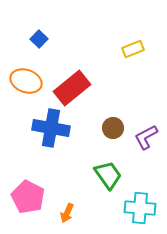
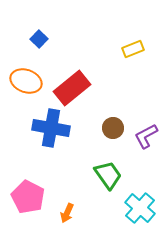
purple L-shape: moved 1 px up
cyan cross: rotated 36 degrees clockwise
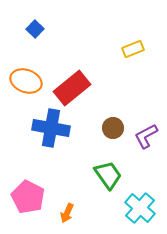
blue square: moved 4 px left, 10 px up
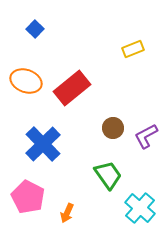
blue cross: moved 8 px left, 16 px down; rotated 36 degrees clockwise
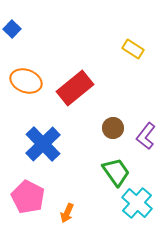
blue square: moved 23 px left
yellow rectangle: rotated 55 degrees clockwise
red rectangle: moved 3 px right
purple L-shape: rotated 24 degrees counterclockwise
green trapezoid: moved 8 px right, 3 px up
cyan cross: moved 3 px left, 5 px up
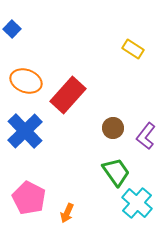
red rectangle: moved 7 px left, 7 px down; rotated 9 degrees counterclockwise
blue cross: moved 18 px left, 13 px up
pink pentagon: moved 1 px right, 1 px down
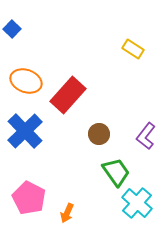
brown circle: moved 14 px left, 6 px down
